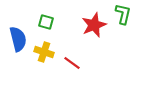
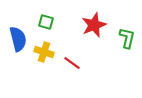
green L-shape: moved 4 px right, 24 px down
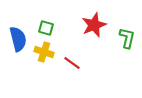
green square: moved 6 px down
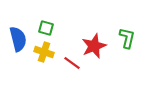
red star: moved 21 px down
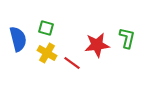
red star: moved 3 px right, 1 px up; rotated 15 degrees clockwise
yellow cross: moved 3 px right, 1 px down; rotated 12 degrees clockwise
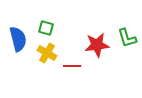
green L-shape: rotated 150 degrees clockwise
red line: moved 3 px down; rotated 36 degrees counterclockwise
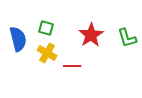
red star: moved 6 px left, 10 px up; rotated 25 degrees counterclockwise
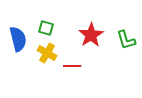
green L-shape: moved 1 px left, 2 px down
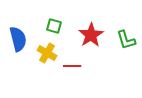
green square: moved 8 px right, 2 px up
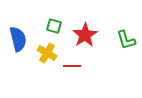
red star: moved 6 px left
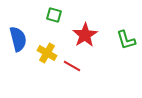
green square: moved 11 px up
red line: rotated 30 degrees clockwise
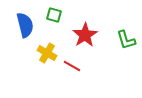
blue semicircle: moved 7 px right, 14 px up
